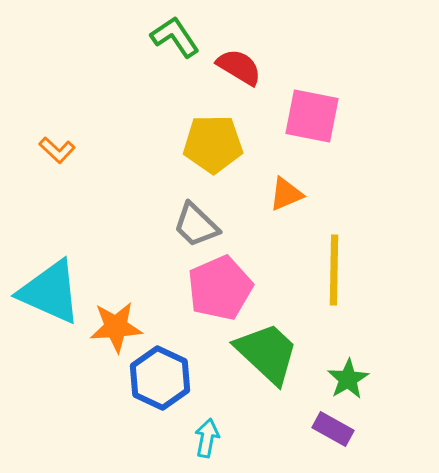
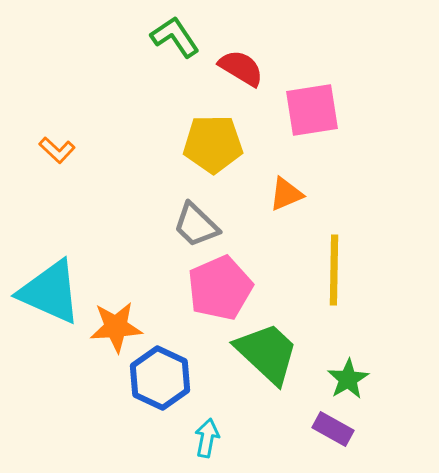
red semicircle: moved 2 px right, 1 px down
pink square: moved 6 px up; rotated 20 degrees counterclockwise
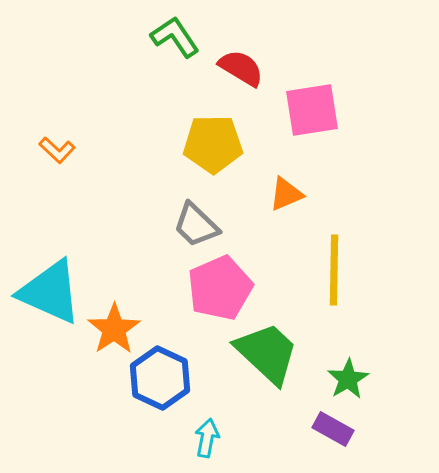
orange star: moved 2 px left, 2 px down; rotated 30 degrees counterclockwise
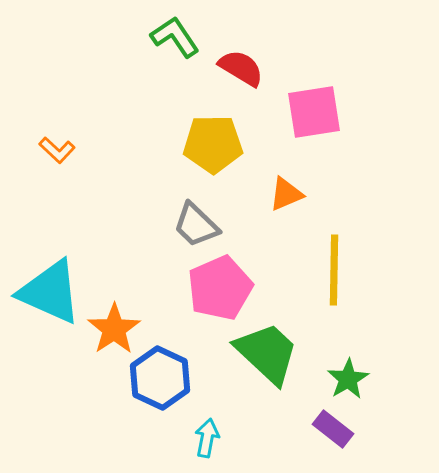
pink square: moved 2 px right, 2 px down
purple rectangle: rotated 9 degrees clockwise
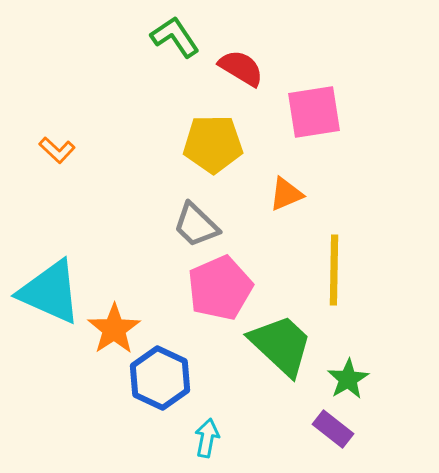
green trapezoid: moved 14 px right, 8 px up
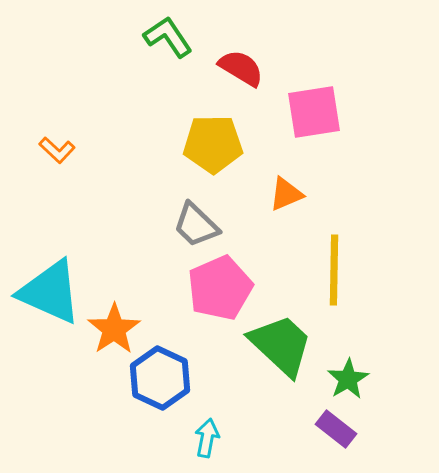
green L-shape: moved 7 px left
purple rectangle: moved 3 px right
